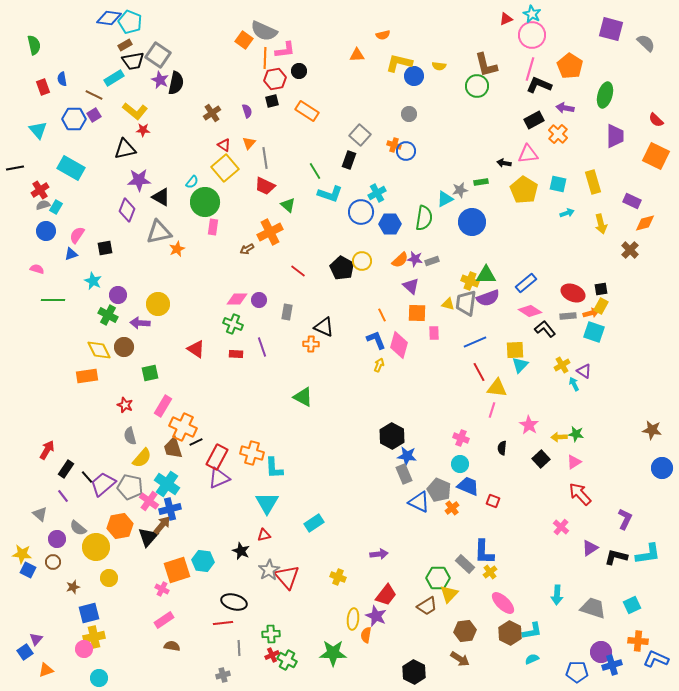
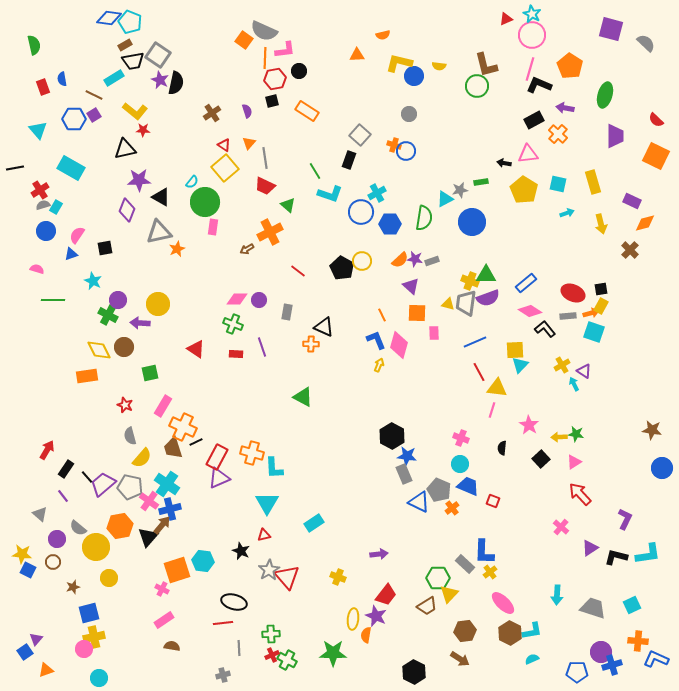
purple circle at (118, 295): moved 5 px down
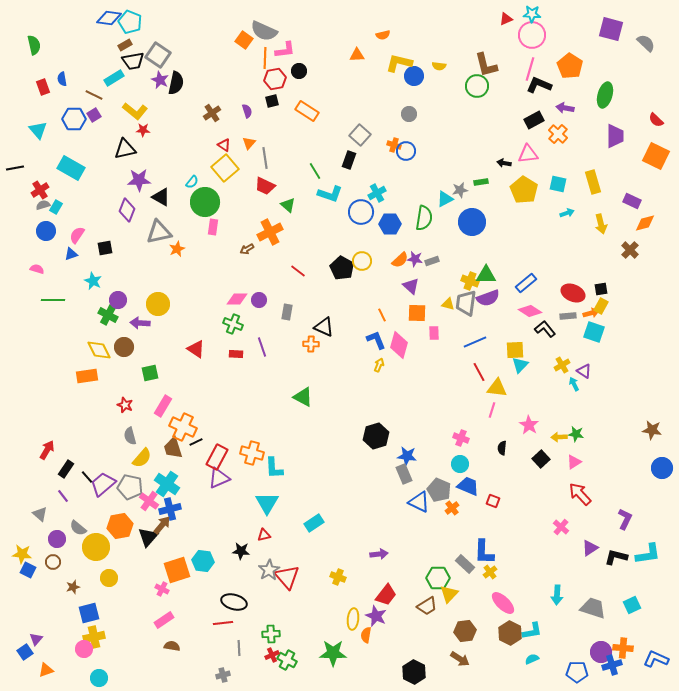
cyan star at (532, 14): rotated 24 degrees counterclockwise
black hexagon at (392, 436): moved 16 px left; rotated 15 degrees clockwise
black star at (241, 551): rotated 18 degrees counterclockwise
orange cross at (638, 641): moved 15 px left, 7 px down
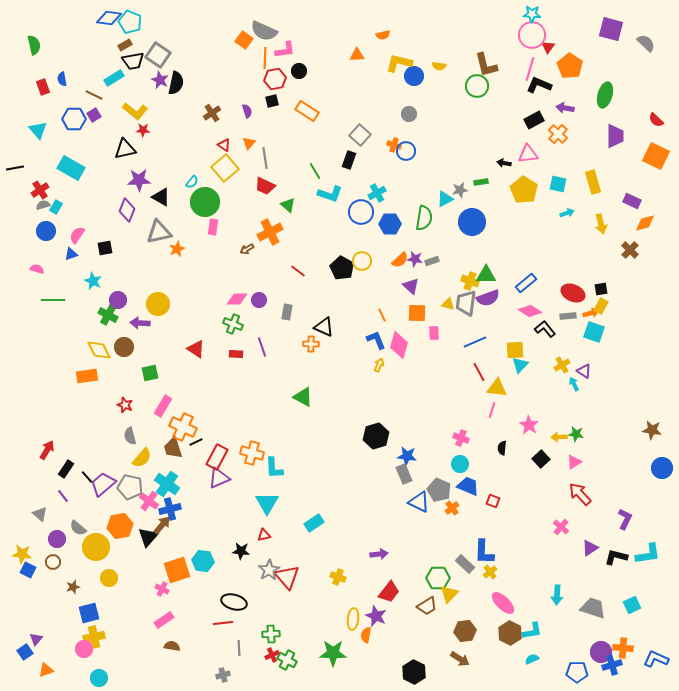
red triangle at (506, 19): moved 42 px right, 28 px down; rotated 32 degrees counterclockwise
red trapezoid at (386, 595): moved 3 px right, 3 px up
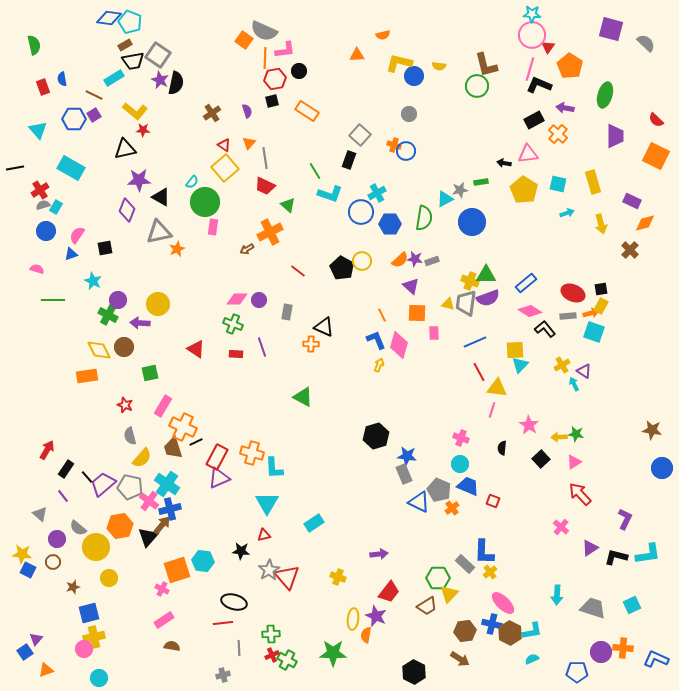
blue cross at (612, 665): moved 120 px left, 41 px up; rotated 30 degrees clockwise
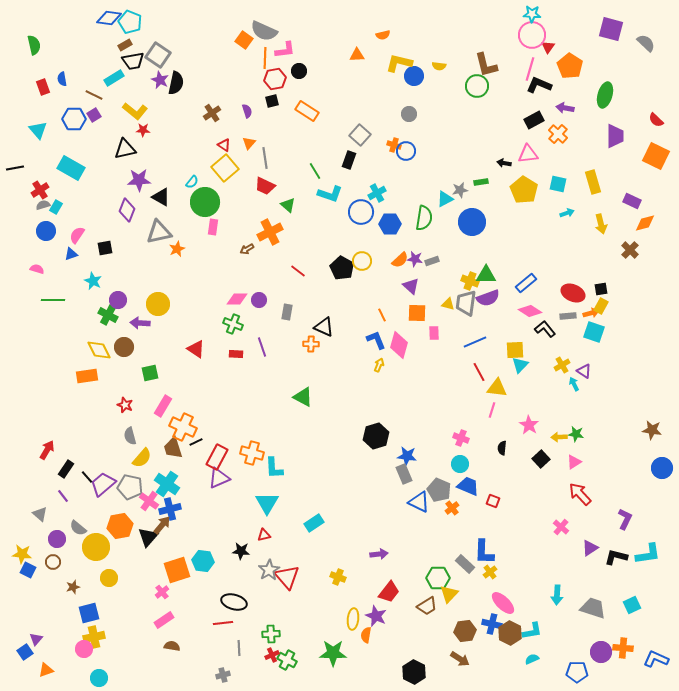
pink cross at (162, 589): moved 3 px down; rotated 24 degrees clockwise
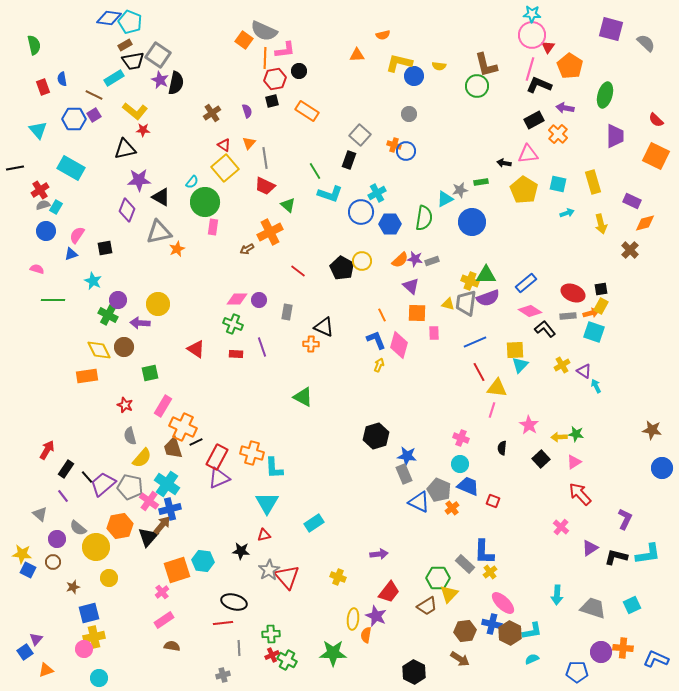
cyan arrow at (574, 384): moved 22 px right, 2 px down
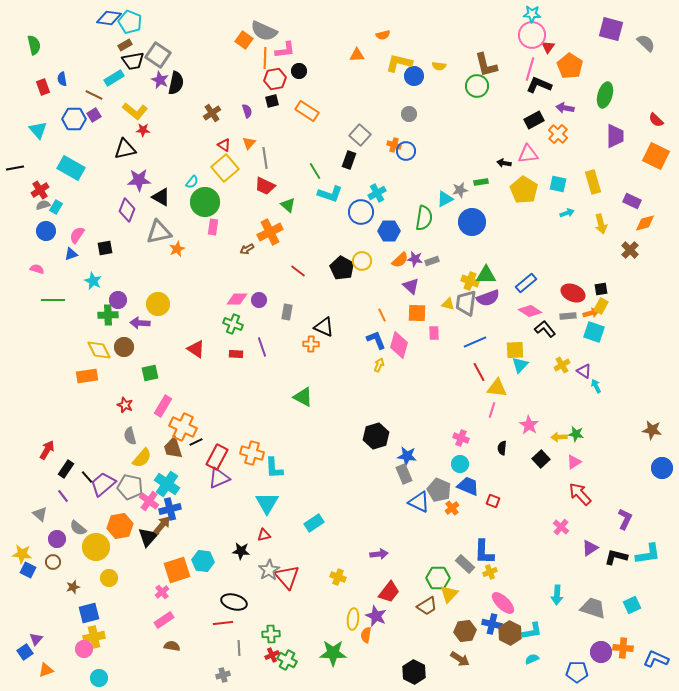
blue hexagon at (390, 224): moved 1 px left, 7 px down
green cross at (108, 315): rotated 30 degrees counterclockwise
yellow cross at (490, 572): rotated 16 degrees clockwise
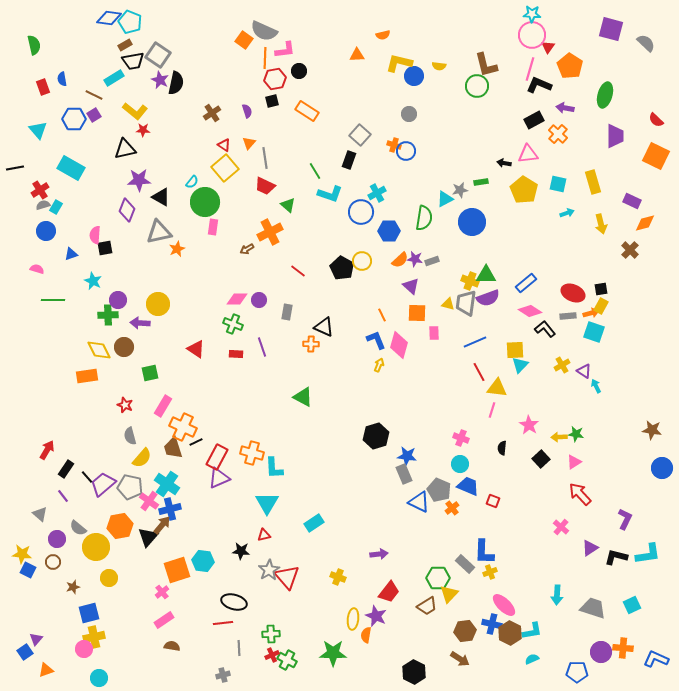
pink semicircle at (77, 235): moved 18 px right; rotated 30 degrees counterclockwise
pink ellipse at (503, 603): moved 1 px right, 2 px down
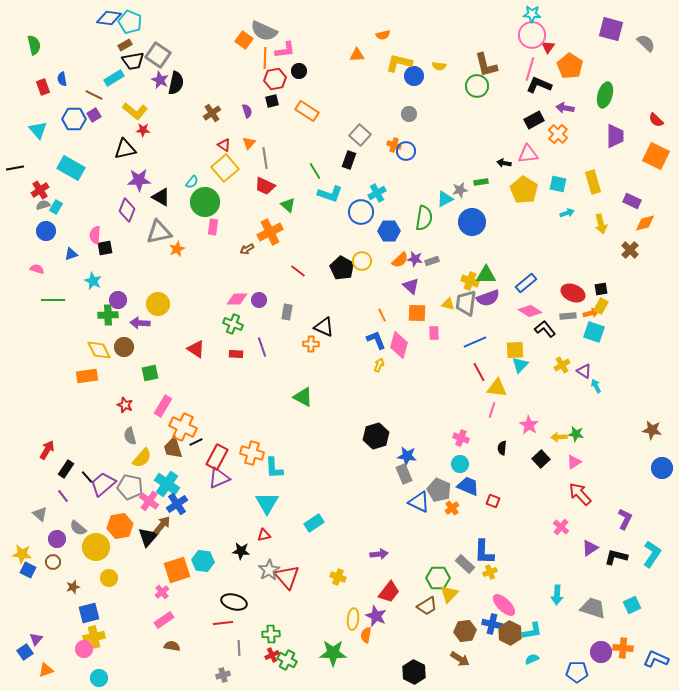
blue cross at (170, 509): moved 7 px right, 5 px up; rotated 20 degrees counterclockwise
cyan L-shape at (648, 554): moved 4 px right; rotated 48 degrees counterclockwise
